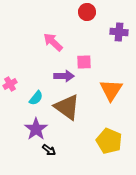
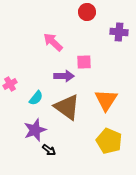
orange triangle: moved 5 px left, 10 px down
purple star: moved 1 px left, 1 px down; rotated 15 degrees clockwise
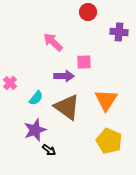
red circle: moved 1 px right
pink cross: moved 1 px up; rotated 16 degrees counterclockwise
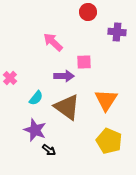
purple cross: moved 2 px left
pink cross: moved 5 px up
purple star: rotated 30 degrees counterclockwise
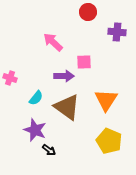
pink cross: rotated 24 degrees counterclockwise
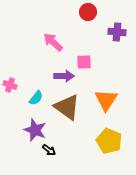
pink cross: moved 7 px down
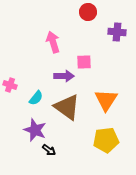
pink arrow: rotated 30 degrees clockwise
yellow pentagon: moved 3 px left, 1 px up; rotated 30 degrees counterclockwise
